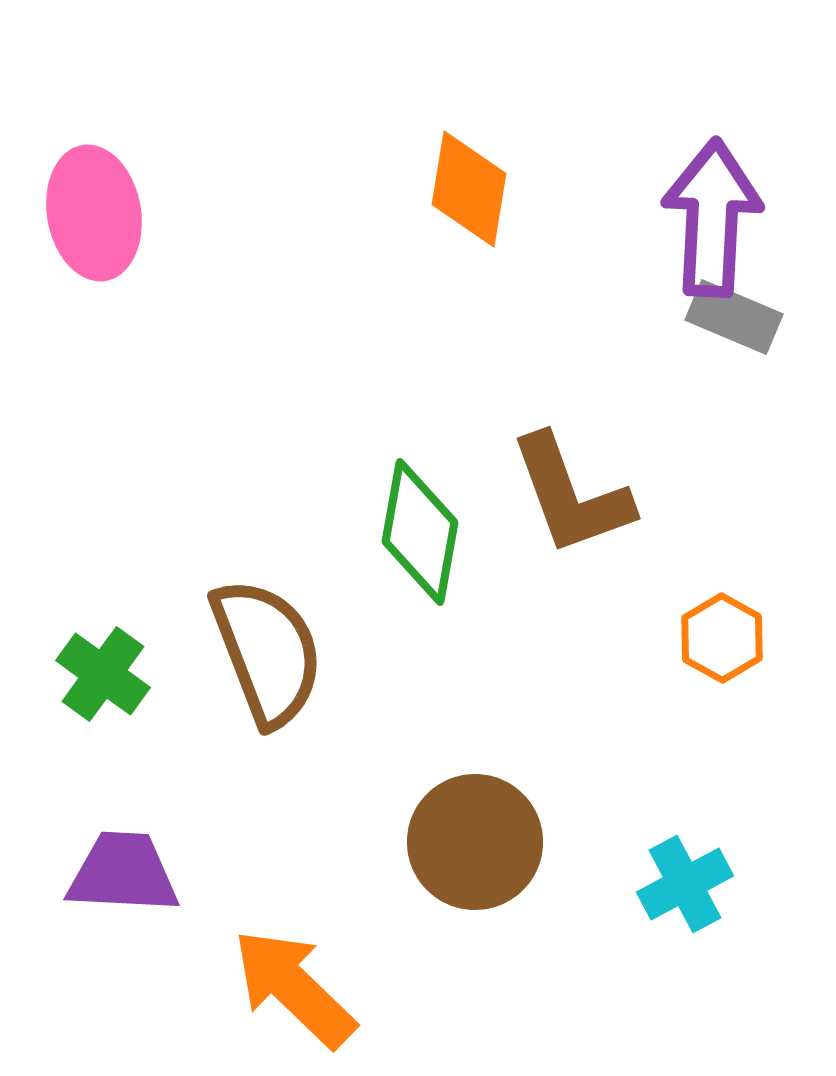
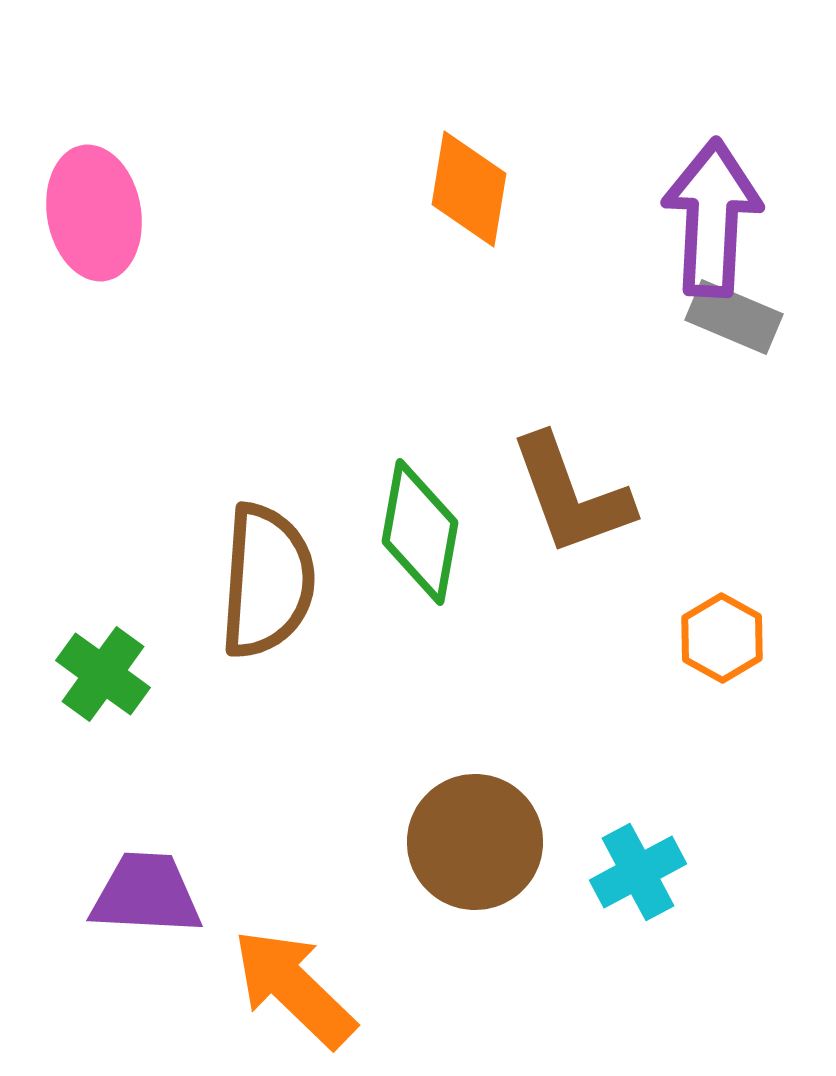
brown semicircle: moved 71 px up; rotated 25 degrees clockwise
purple trapezoid: moved 23 px right, 21 px down
cyan cross: moved 47 px left, 12 px up
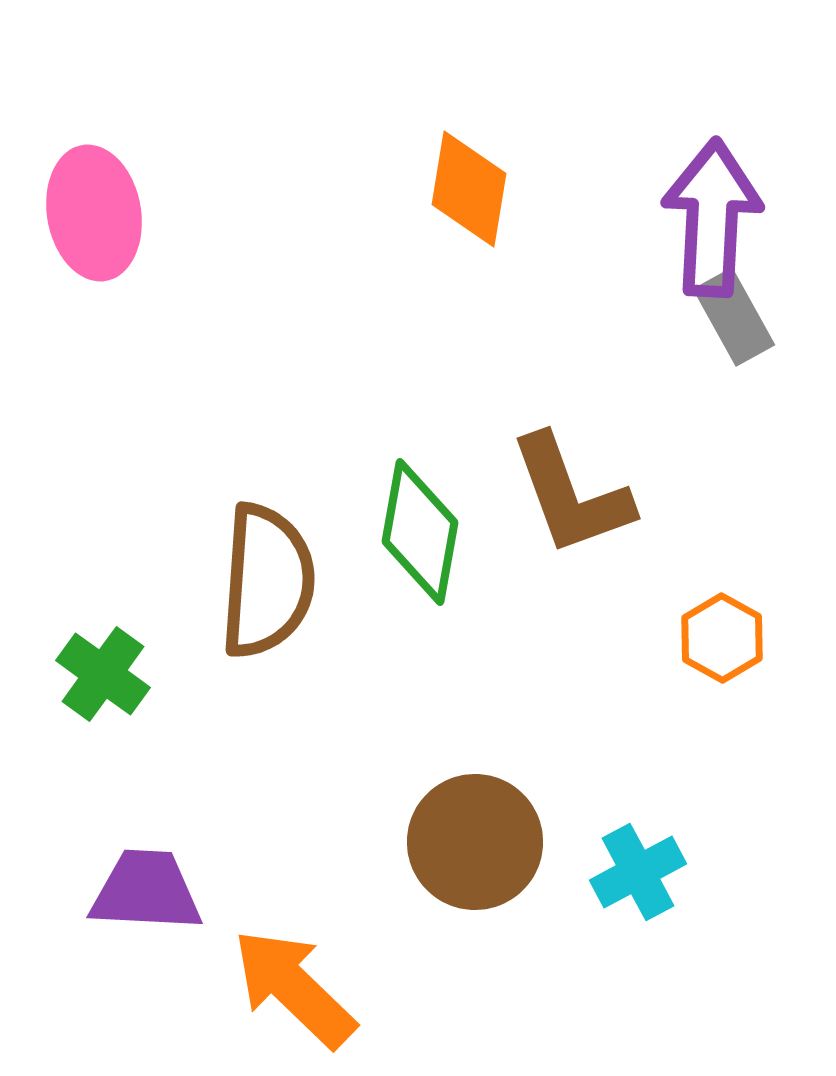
gray rectangle: rotated 38 degrees clockwise
purple trapezoid: moved 3 px up
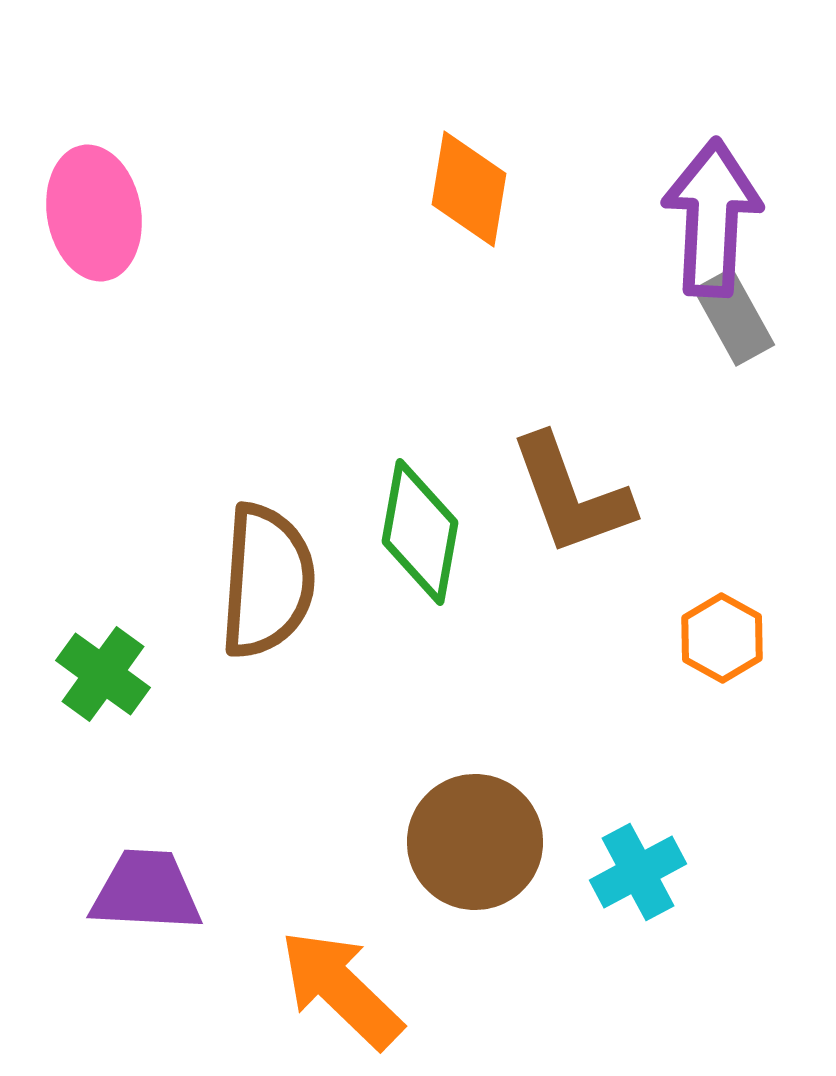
orange arrow: moved 47 px right, 1 px down
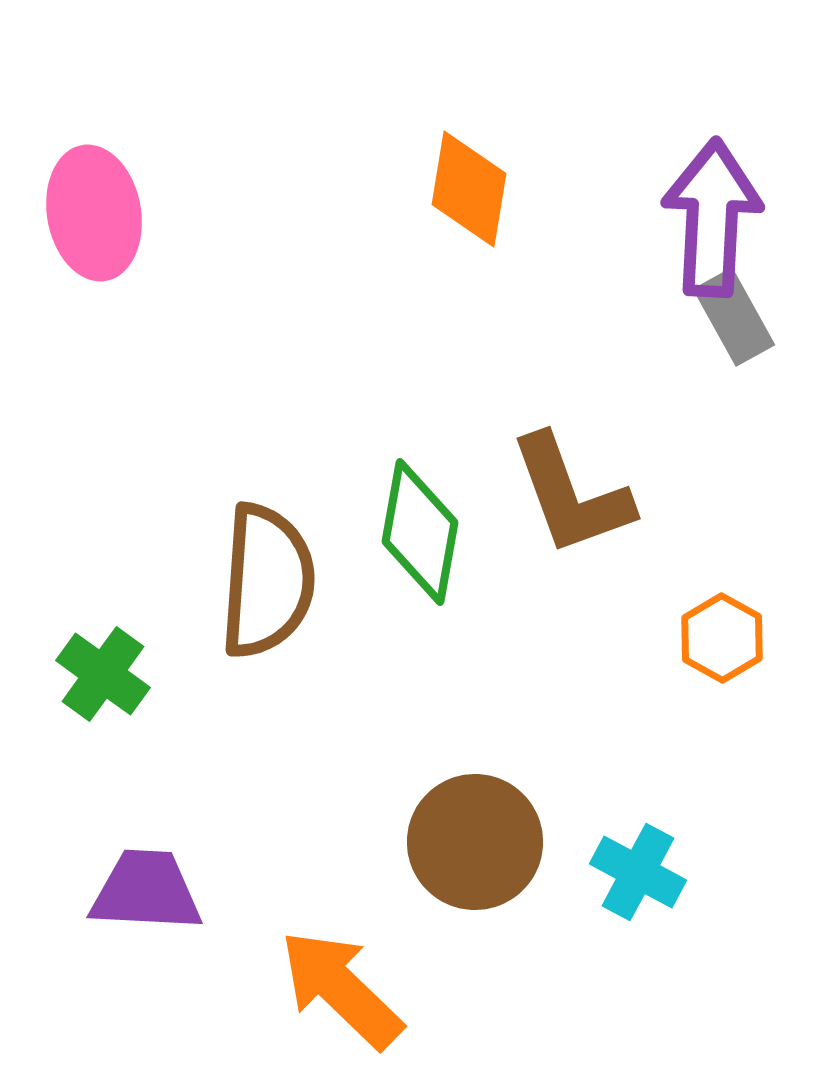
cyan cross: rotated 34 degrees counterclockwise
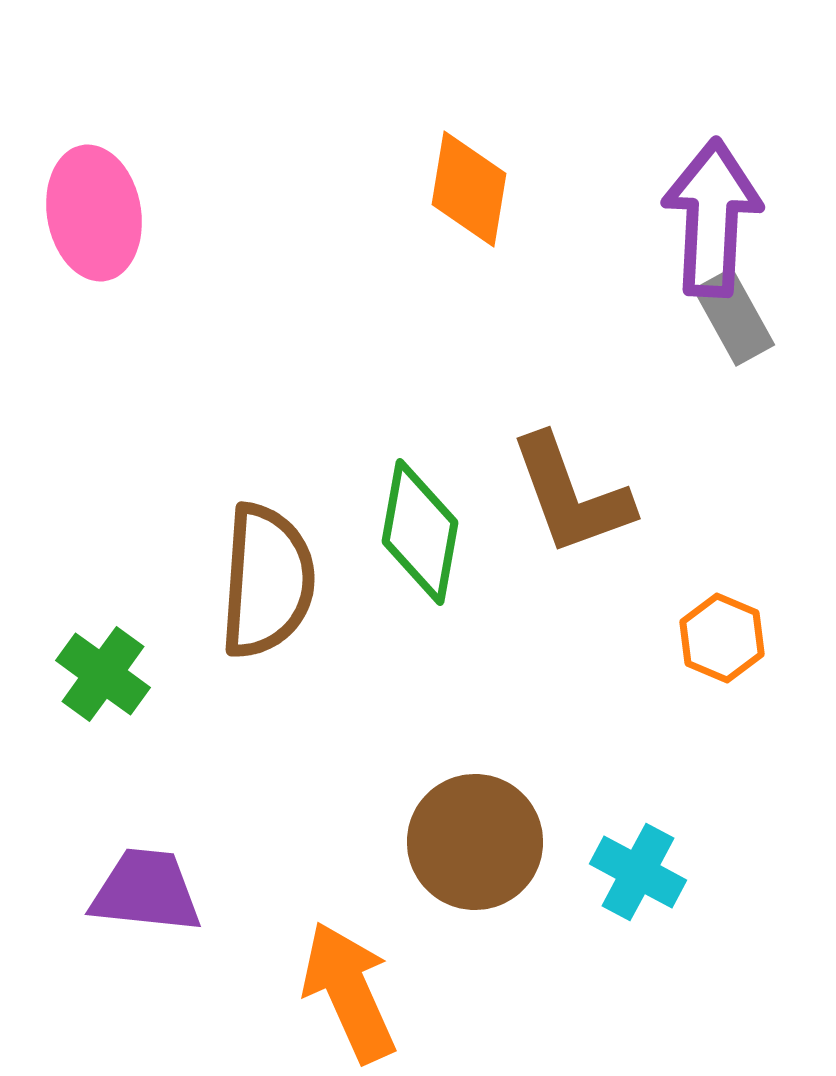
orange hexagon: rotated 6 degrees counterclockwise
purple trapezoid: rotated 3 degrees clockwise
orange arrow: moved 8 px right, 3 px down; rotated 22 degrees clockwise
